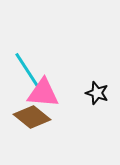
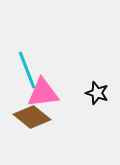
cyan line: rotated 12 degrees clockwise
pink triangle: rotated 12 degrees counterclockwise
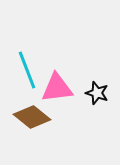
pink triangle: moved 14 px right, 5 px up
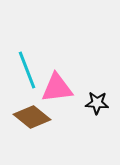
black star: moved 10 px down; rotated 15 degrees counterclockwise
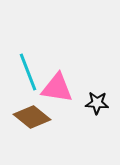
cyan line: moved 1 px right, 2 px down
pink triangle: rotated 16 degrees clockwise
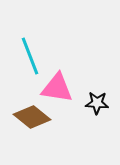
cyan line: moved 2 px right, 16 px up
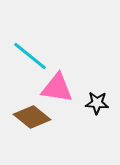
cyan line: rotated 30 degrees counterclockwise
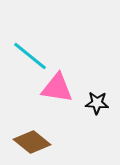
brown diamond: moved 25 px down
